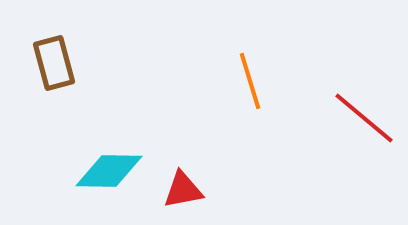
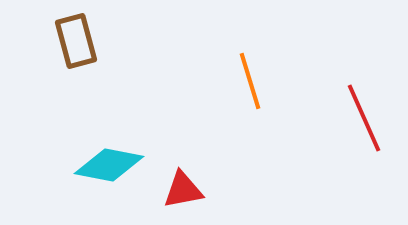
brown rectangle: moved 22 px right, 22 px up
red line: rotated 26 degrees clockwise
cyan diamond: moved 6 px up; rotated 10 degrees clockwise
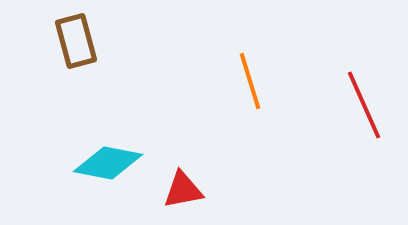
red line: moved 13 px up
cyan diamond: moved 1 px left, 2 px up
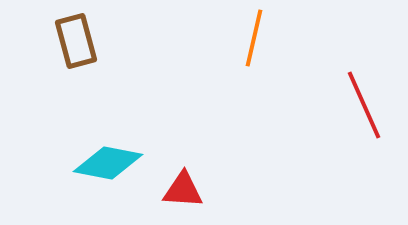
orange line: moved 4 px right, 43 px up; rotated 30 degrees clockwise
red triangle: rotated 15 degrees clockwise
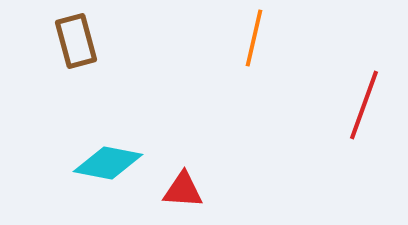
red line: rotated 44 degrees clockwise
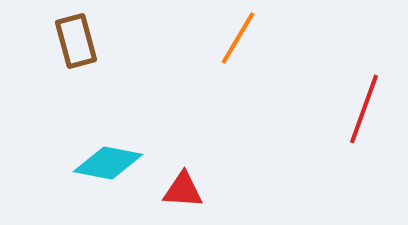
orange line: moved 16 px left; rotated 18 degrees clockwise
red line: moved 4 px down
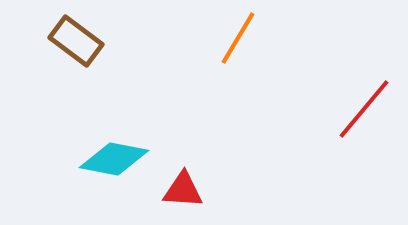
brown rectangle: rotated 38 degrees counterclockwise
red line: rotated 20 degrees clockwise
cyan diamond: moved 6 px right, 4 px up
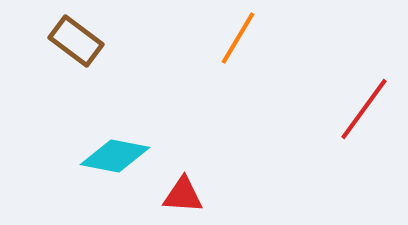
red line: rotated 4 degrees counterclockwise
cyan diamond: moved 1 px right, 3 px up
red triangle: moved 5 px down
